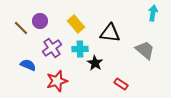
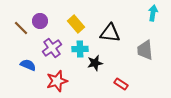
gray trapezoid: rotated 135 degrees counterclockwise
black star: rotated 28 degrees clockwise
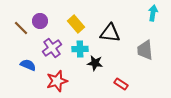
black star: rotated 21 degrees clockwise
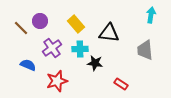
cyan arrow: moved 2 px left, 2 px down
black triangle: moved 1 px left
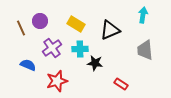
cyan arrow: moved 8 px left
yellow rectangle: rotated 18 degrees counterclockwise
brown line: rotated 21 degrees clockwise
black triangle: moved 1 px right, 3 px up; rotated 30 degrees counterclockwise
